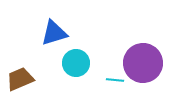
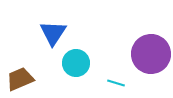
blue triangle: moved 1 px left; rotated 40 degrees counterclockwise
purple circle: moved 8 px right, 9 px up
cyan line: moved 1 px right, 3 px down; rotated 12 degrees clockwise
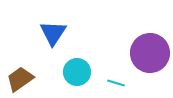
purple circle: moved 1 px left, 1 px up
cyan circle: moved 1 px right, 9 px down
brown trapezoid: rotated 12 degrees counterclockwise
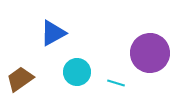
blue triangle: rotated 28 degrees clockwise
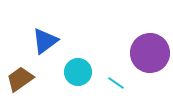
blue triangle: moved 8 px left, 8 px down; rotated 8 degrees counterclockwise
cyan circle: moved 1 px right
cyan line: rotated 18 degrees clockwise
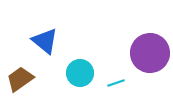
blue triangle: rotated 44 degrees counterclockwise
cyan circle: moved 2 px right, 1 px down
cyan line: rotated 54 degrees counterclockwise
